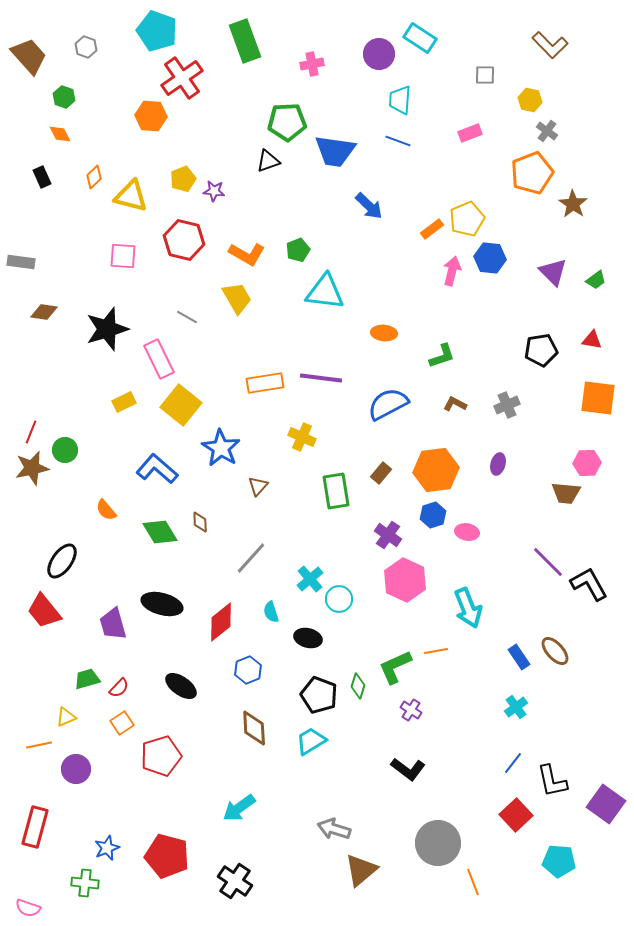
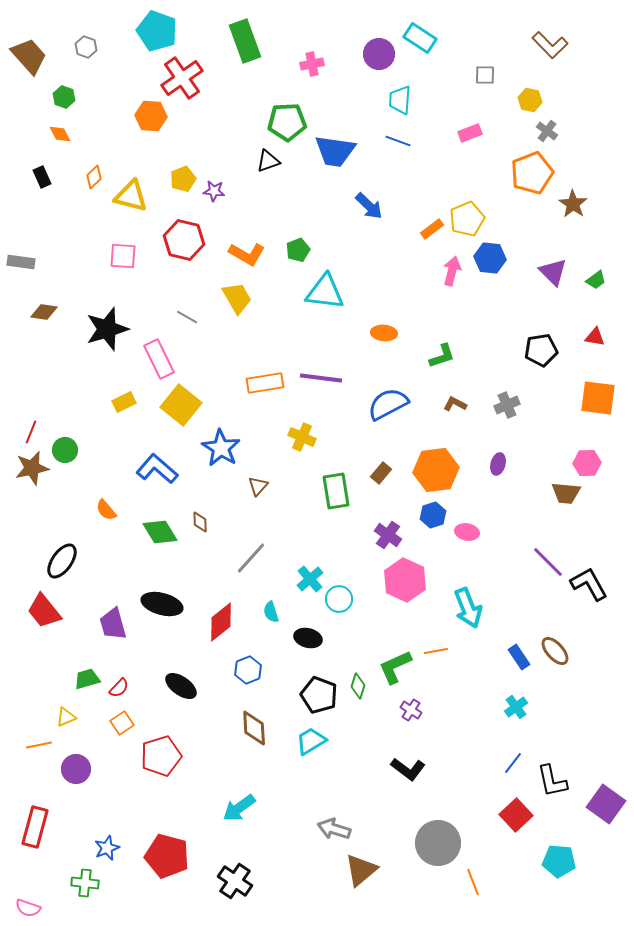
red triangle at (592, 340): moved 3 px right, 3 px up
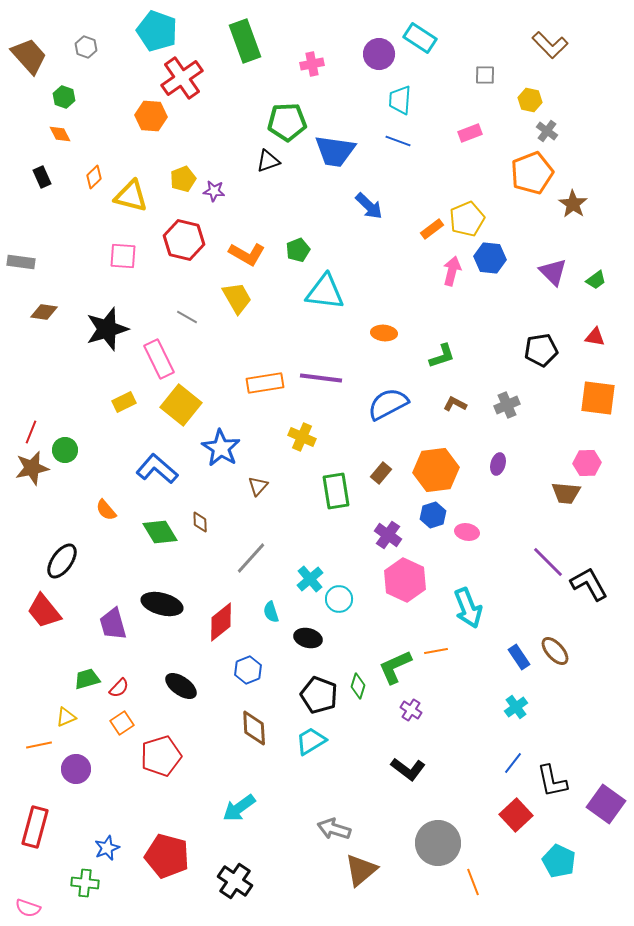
cyan pentagon at (559, 861): rotated 20 degrees clockwise
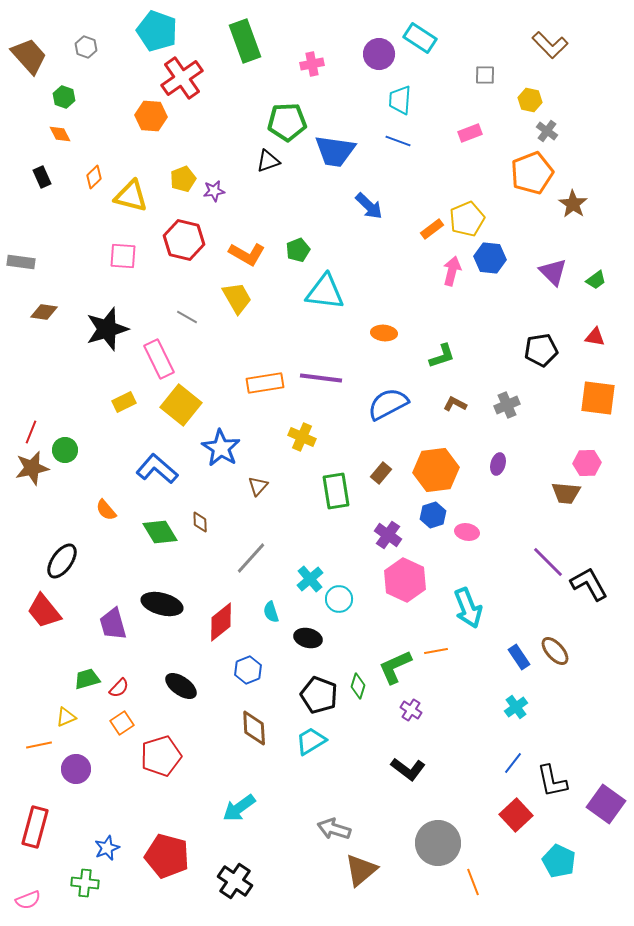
purple star at (214, 191): rotated 15 degrees counterclockwise
pink semicircle at (28, 908): moved 8 px up; rotated 40 degrees counterclockwise
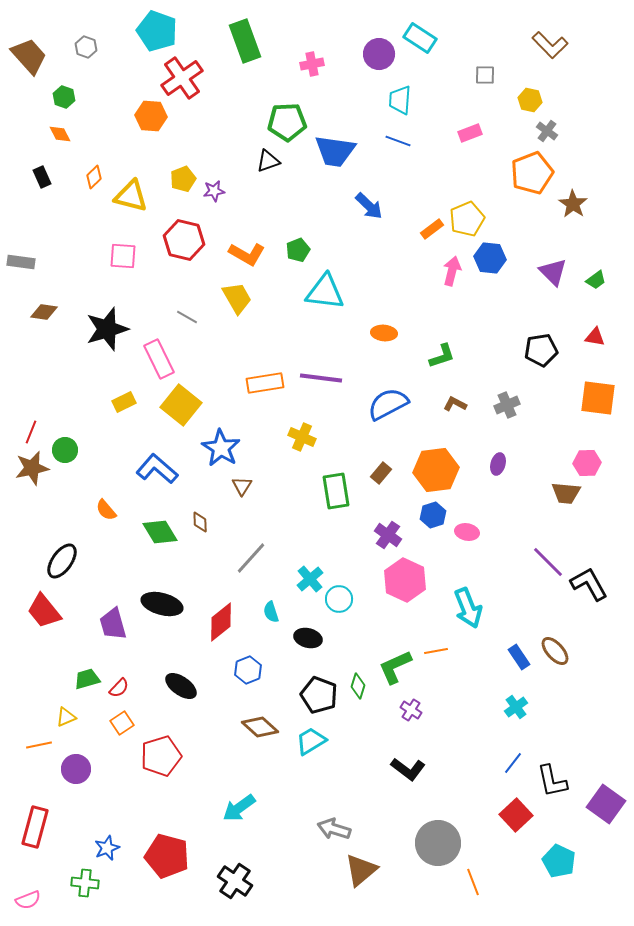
brown triangle at (258, 486): moved 16 px left; rotated 10 degrees counterclockwise
brown diamond at (254, 728): moved 6 px right, 1 px up; rotated 45 degrees counterclockwise
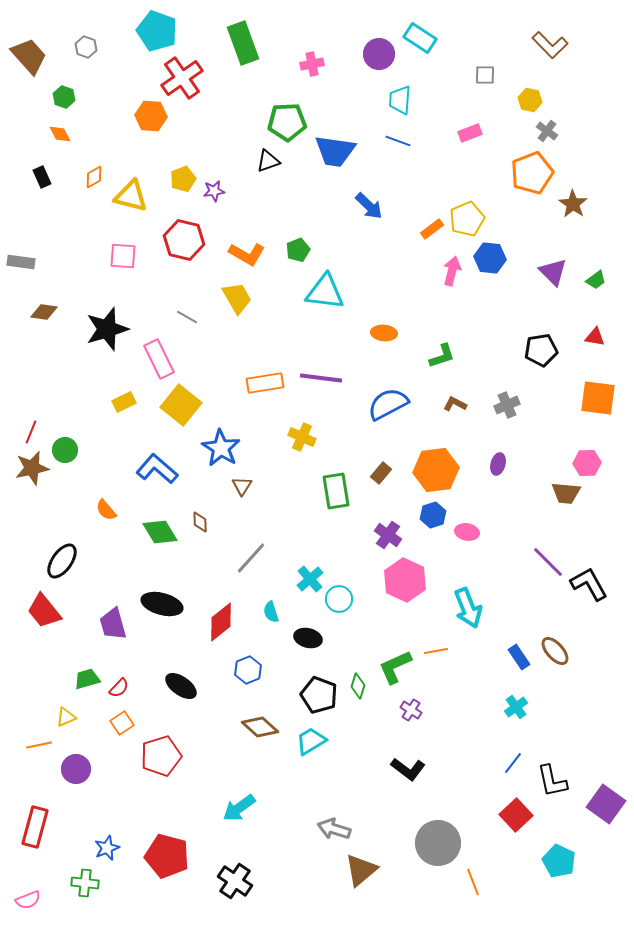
green rectangle at (245, 41): moved 2 px left, 2 px down
orange diamond at (94, 177): rotated 15 degrees clockwise
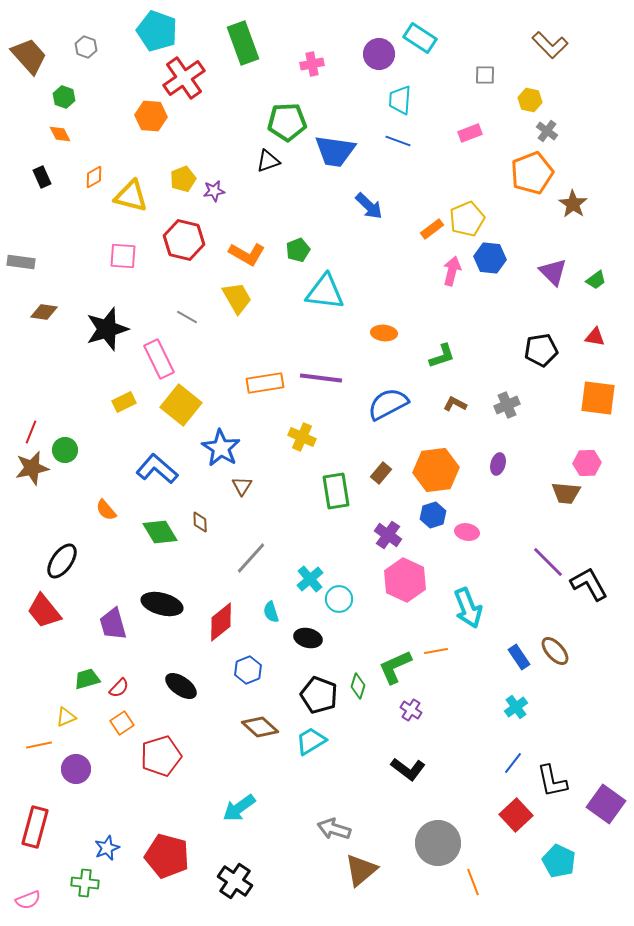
red cross at (182, 78): moved 2 px right
